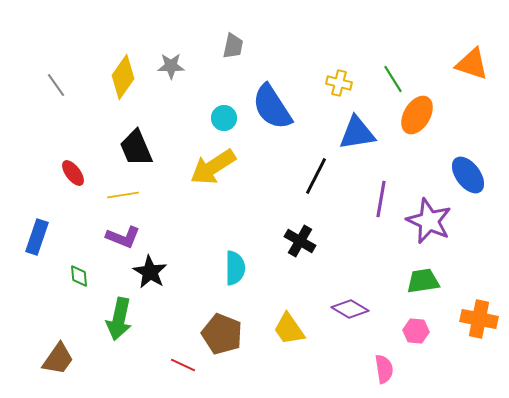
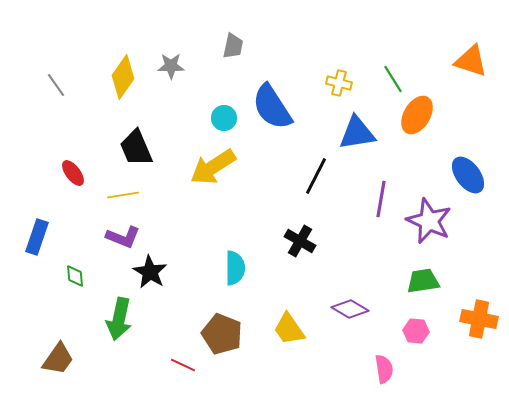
orange triangle: moved 1 px left, 3 px up
green diamond: moved 4 px left
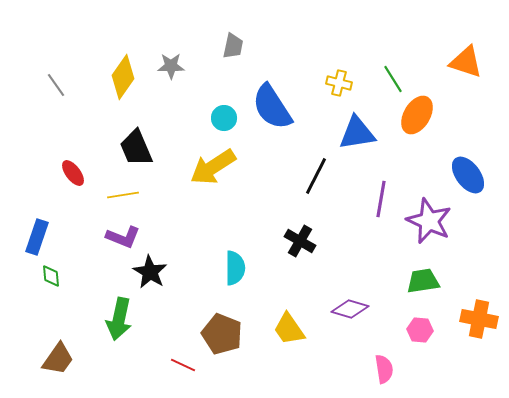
orange triangle: moved 5 px left, 1 px down
green diamond: moved 24 px left
purple diamond: rotated 15 degrees counterclockwise
pink hexagon: moved 4 px right, 1 px up
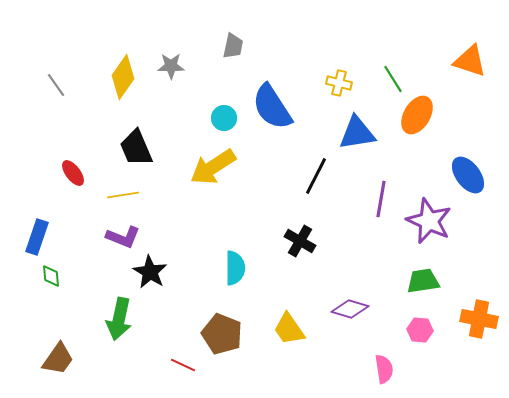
orange triangle: moved 4 px right, 1 px up
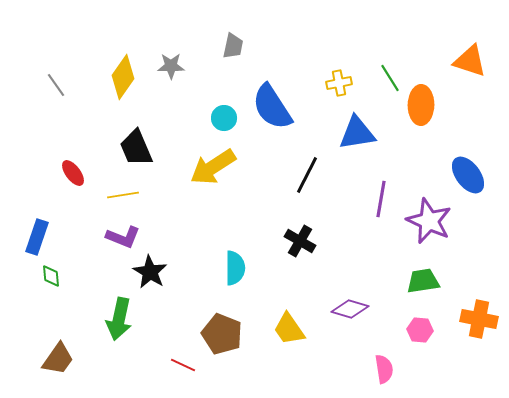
green line: moved 3 px left, 1 px up
yellow cross: rotated 25 degrees counterclockwise
orange ellipse: moved 4 px right, 10 px up; rotated 30 degrees counterclockwise
black line: moved 9 px left, 1 px up
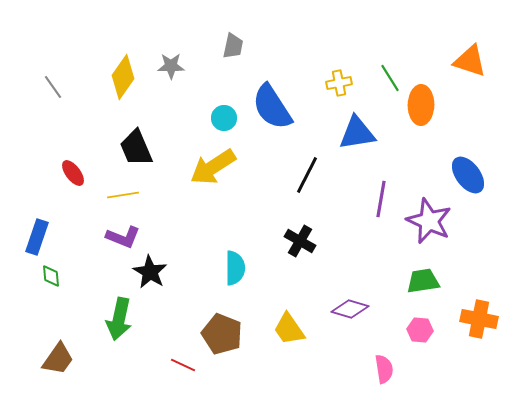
gray line: moved 3 px left, 2 px down
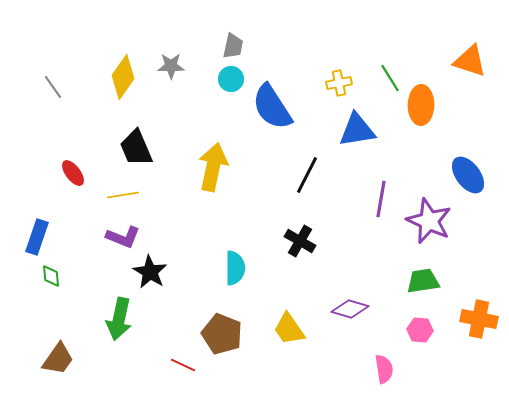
cyan circle: moved 7 px right, 39 px up
blue triangle: moved 3 px up
yellow arrow: rotated 135 degrees clockwise
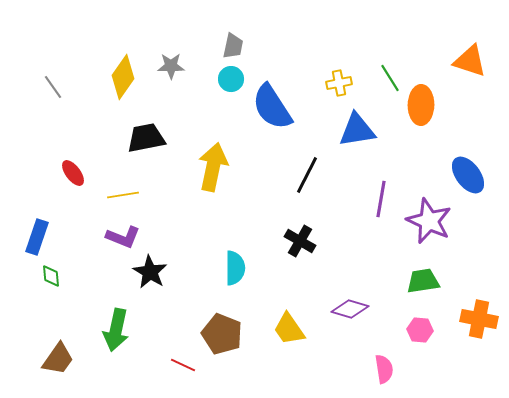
black trapezoid: moved 10 px right, 10 px up; rotated 102 degrees clockwise
green arrow: moved 3 px left, 11 px down
